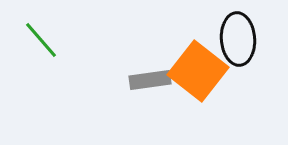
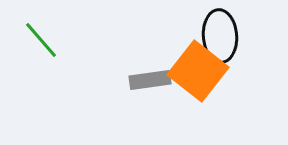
black ellipse: moved 18 px left, 3 px up
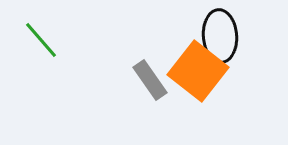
gray rectangle: rotated 63 degrees clockwise
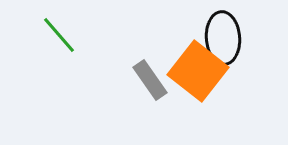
black ellipse: moved 3 px right, 2 px down
green line: moved 18 px right, 5 px up
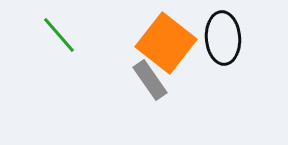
orange square: moved 32 px left, 28 px up
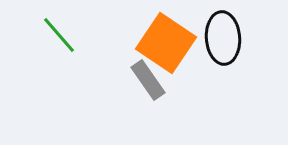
orange square: rotated 4 degrees counterclockwise
gray rectangle: moved 2 px left
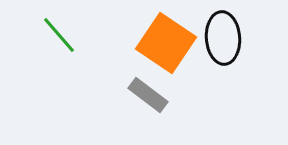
gray rectangle: moved 15 px down; rotated 18 degrees counterclockwise
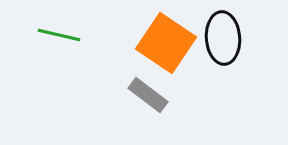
green line: rotated 36 degrees counterclockwise
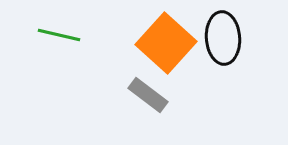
orange square: rotated 8 degrees clockwise
